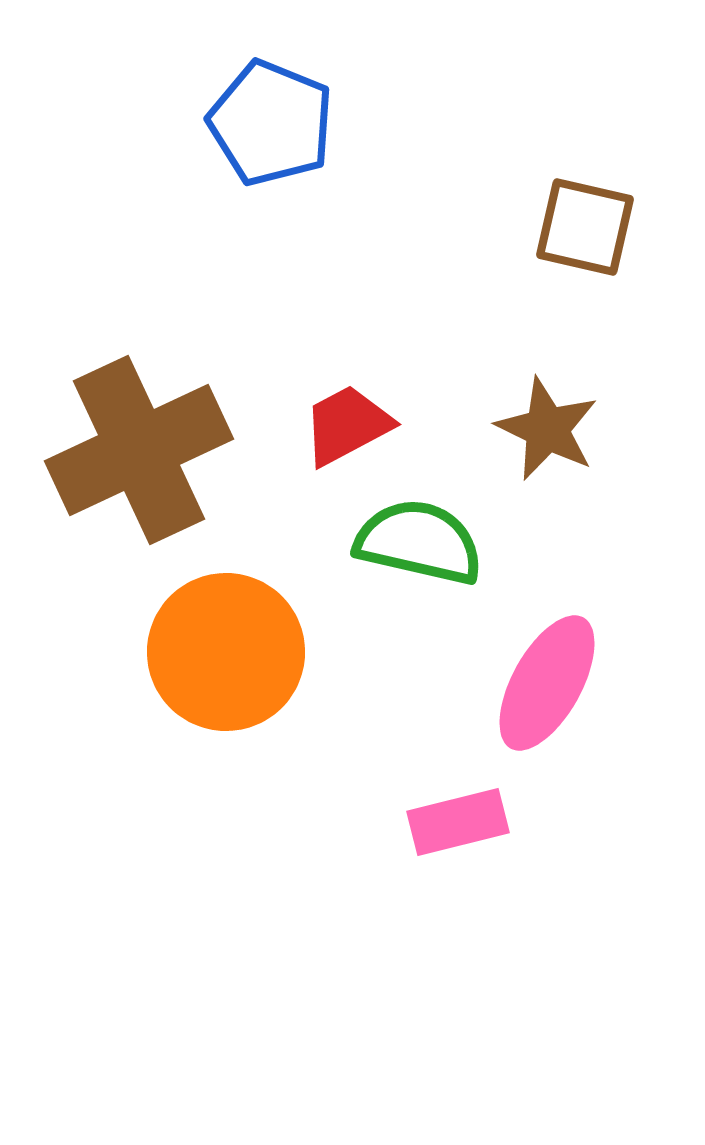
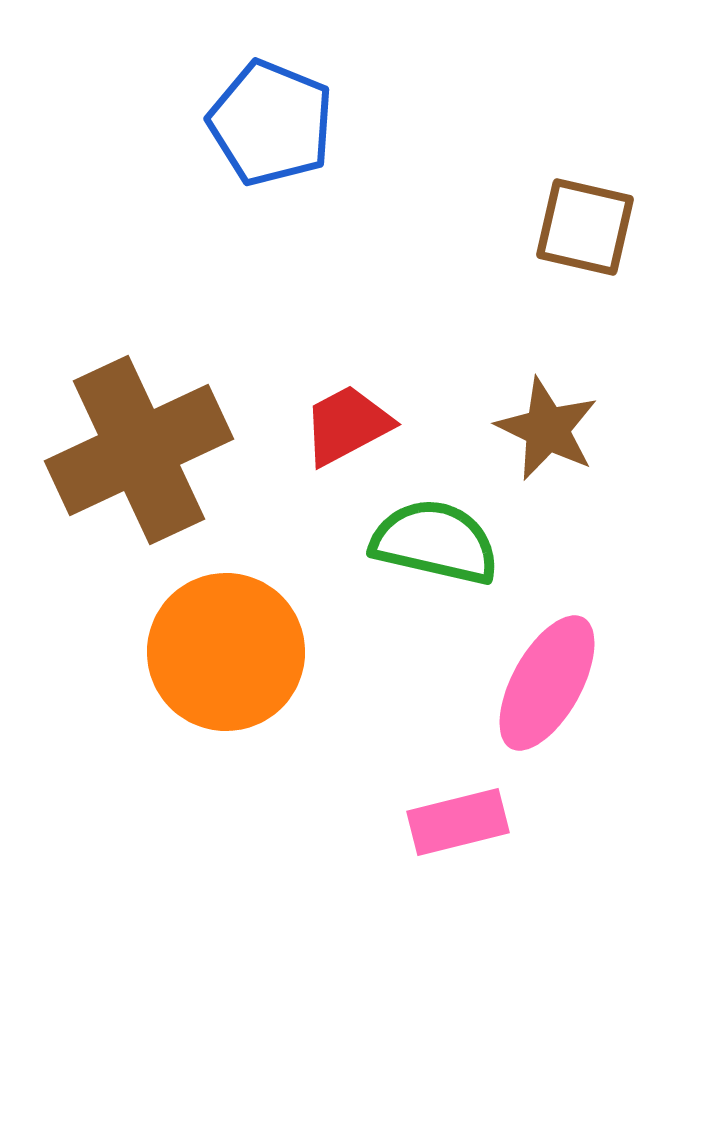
green semicircle: moved 16 px right
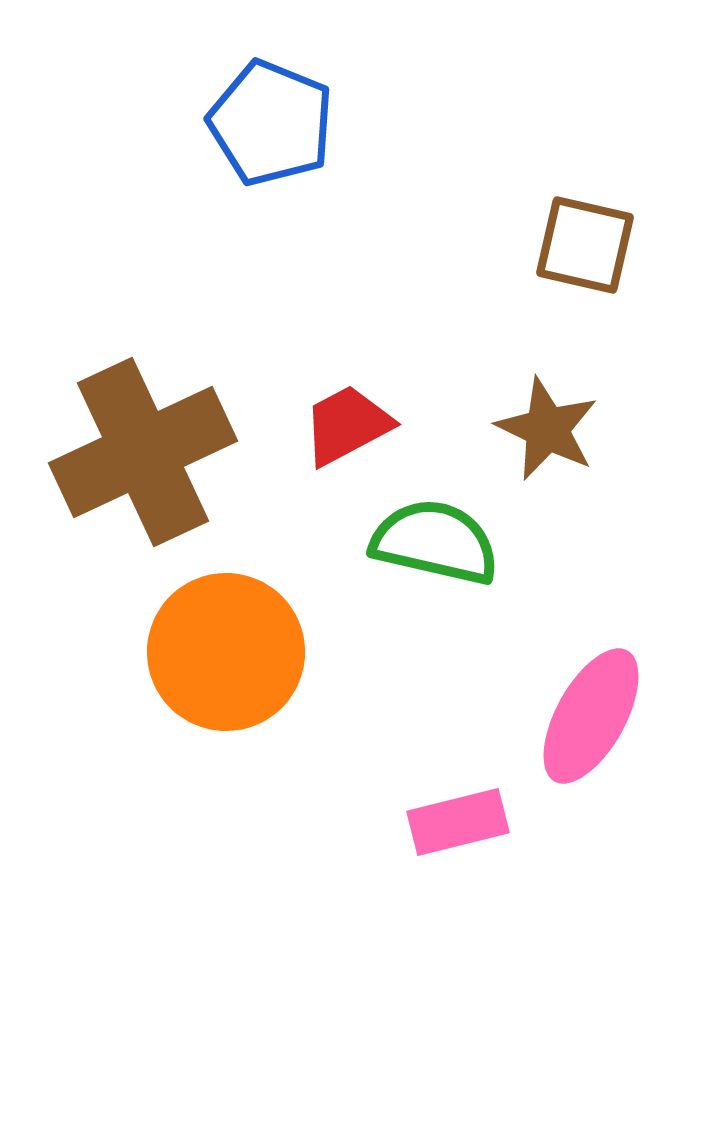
brown square: moved 18 px down
brown cross: moved 4 px right, 2 px down
pink ellipse: moved 44 px right, 33 px down
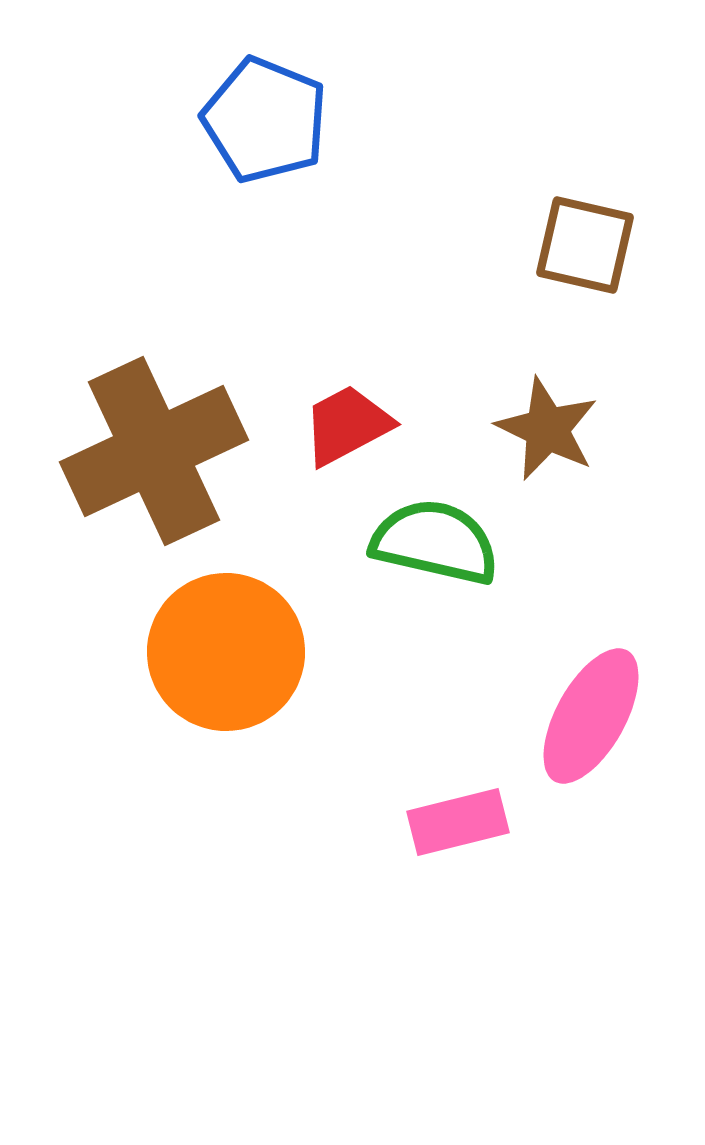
blue pentagon: moved 6 px left, 3 px up
brown cross: moved 11 px right, 1 px up
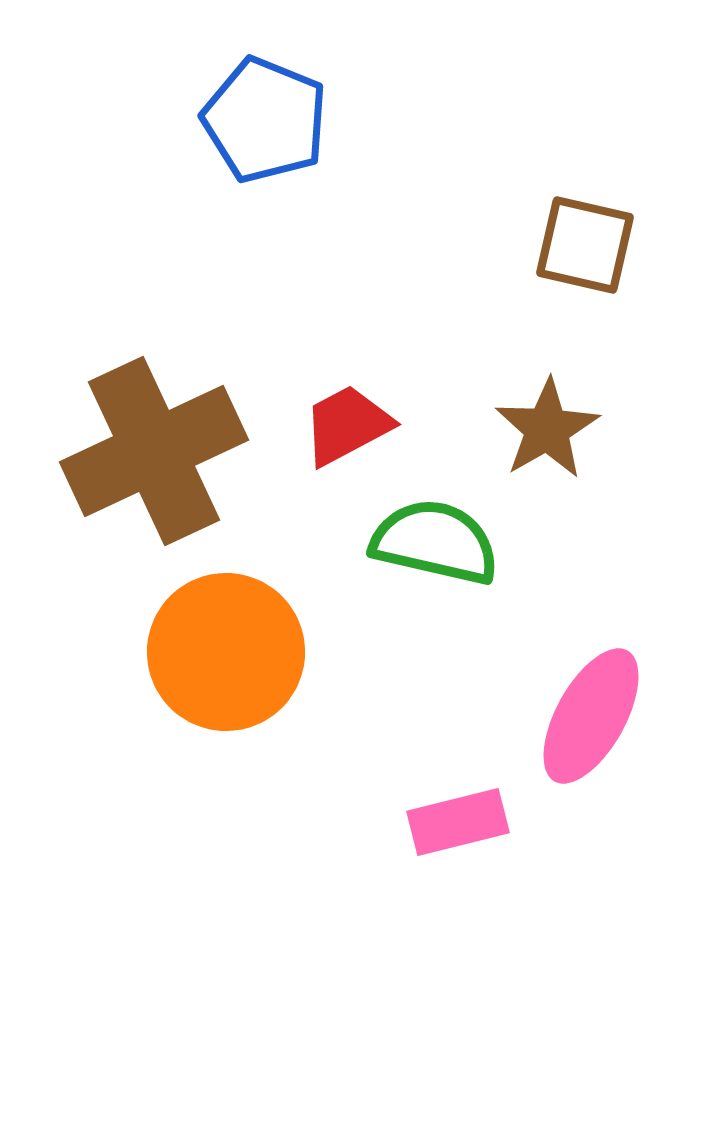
brown star: rotated 16 degrees clockwise
